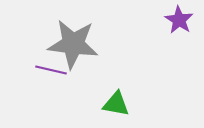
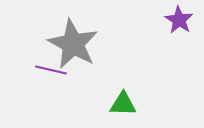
gray star: rotated 21 degrees clockwise
green triangle: moved 7 px right; rotated 8 degrees counterclockwise
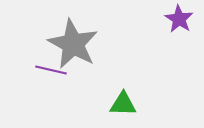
purple star: moved 1 px up
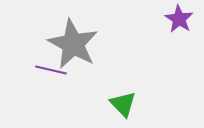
green triangle: rotated 44 degrees clockwise
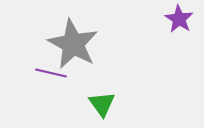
purple line: moved 3 px down
green triangle: moved 21 px left; rotated 8 degrees clockwise
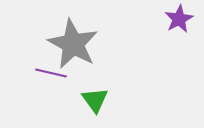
purple star: rotated 12 degrees clockwise
green triangle: moved 7 px left, 4 px up
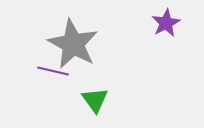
purple star: moved 13 px left, 4 px down
purple line: moved 2 px right, 2 px up
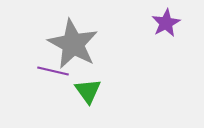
green triangle: moved 7 px left, 9 px up
